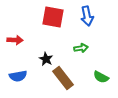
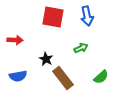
green arrow: rotated 16 degrees counterclockwise
green semicircle: rotated 70 degrees counterclockwise
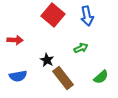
red square: moved 2 px up; rotated 30 degrees clockwise
black star: moved 1 px right, 1 px down
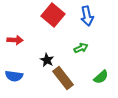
blue semicircle: moved 4 px left; rotated 18 degrees clockwise
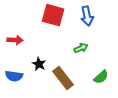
red square: rotated 25 degrees counterclockwise
black star: moved 8 px left, 4 px down
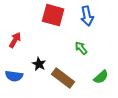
red arrow: rotated 63 degrees counterclockwise
green arrow: rotated 104 degrees counterclockwise
brown rectangle: rotated 15 degrees counterclockwise
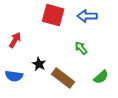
blue arrow: rotated 102 degrees clockwise
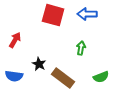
blue arrow: moved 2 px up
green arrow: rotated 48 degrees clockwise
green semicircle: rotated 21 degrees clockwise
